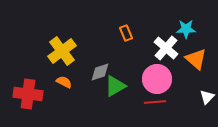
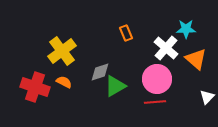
red cross: moved 7 px right, 7 px up; rotated 12 degrees clockwise
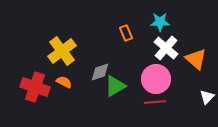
cyan star: moved 26 px left, 7 px up
pink circle: moved 1 px left
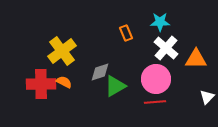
orange triangle: rotated 40 degrees counterclockwise
red cross: moved 6 px right, 3 px up; rotated 20 degrees counterclockwise
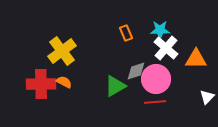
cyan star: moved 8 px down
gray diamond: moved 36 px right, 1 px up
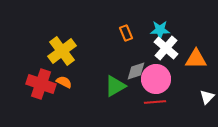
red cross: rotated 20 degrees clockwise
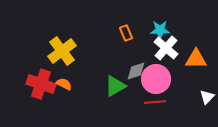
orange semicircle: moved 2 px down
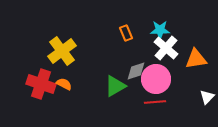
orange triangle: rotated 10 degrees counterclockwise
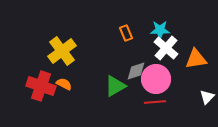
red cross: moved 2 px down
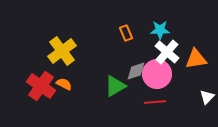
white cross: moved 1 px right, 4 px down
pink circle: moved 1 px right, 5 px up
red cross: rotated 16 degrees clockwise
